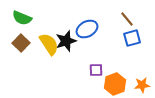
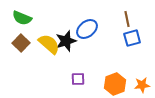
brown line: rotated 28 degrees clockwise
blue ellipse: rotated 10 degrees counterclockwise
yellow semicircle: rotated 15 degrees counterclockwise
purple square: moved 18 px left, 9 px down
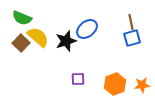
brown line: moved 4 px right, 3 px down
yellow semicircle: moved 11 px left, 7 px up
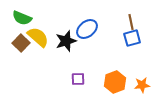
orange hexagon: moved 2 px up
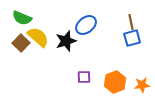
blue ellipse: moved 1 px left, 4 px up
purple square: moved 6 px right, 2 px up
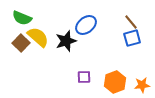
brown line: rotated 28 degrees counterclockwise
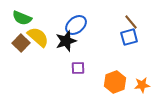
blue ellipse: moved 10 px left
blue square: moved 3 px left, 1 px up
purple square: moved 6 px left, 9 px up
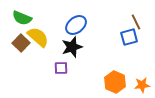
brown line: moved 5 px right; rotated 14 degrees clockwise
black star: moved 6 px right, 6 px down
purple square: moved 17 px left
orange hexagon: rotated 15 degrees counterclockwise
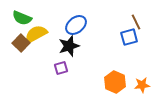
yellow semicircle: moved 2 px left, 3 px up; rotated 70 degrees counterclockwise
black star: moved 3 px left, 1 px up
purple square: rotated 16 degrees counterclockwise
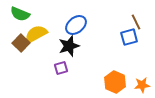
green semicircle: moved 2 px left, 4 px up
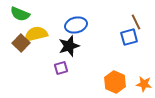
blue ellipse: rotated 25 degrees clockwise
yellow semicircle: rotated 15 degrees clockwise
orange star: moved 2 px right, 1 px up; rotated 14 degrees clockwise
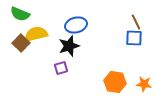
blue square: moved 5 px right, 1 px down; rotated 18 degrees clockwise
orange hexagon: rotated 15 degrees counterclockwise
